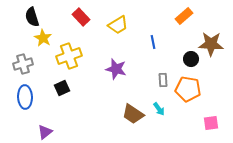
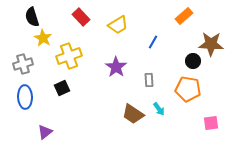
blue line: rotated 40 degrees clockwise
black circle: moved 2 px right, 2 px down
purple star: moved 2 px up; rotated 20 degrees clockwise
gray rectangle: moved 14 px left
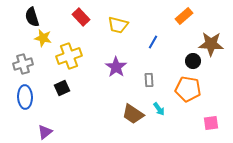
yellow trapezoid: rotated 45 degrees clockwise
yellow star: rotated 18 degrees counterclockwise
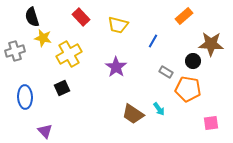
blue line: moved 1 px up
yellow cross: moved 2 px up; rotated 10 degrees counterclockwise
gray cross: moved 8 px left, 13 px up
gray rectangle: moved 17 px right, 8 px up; rotated 56 degrees counterclockwise
purple triangle: moved 1 px up; rotated 35 degrees counterclockwise
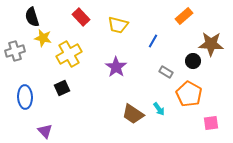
orange pentagon: moved 1 px right, 5 px down; rotated 20 degrees clockwise
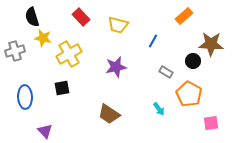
purple star: rotated 25 degrees clockwise
black square: rotated 14 degrees clockwise
brown trapezoid: moved 24 px left
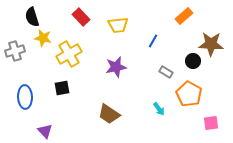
yellow trapezoid: rotated 20 degrees counterclockwise
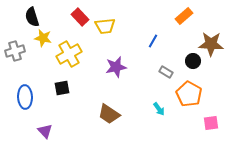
red rectangle: moved 1 px left
yellow trapezoid: moved 13 px left, 1 px down
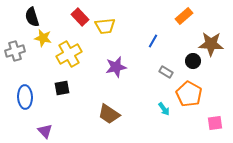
cyan arrow: moved 5 px right
pink square: moved 4 px right
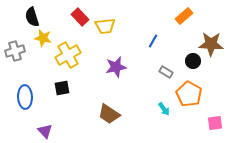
yellow cross: moved 1 px left, 1 px down
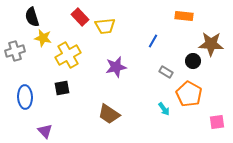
orange rectangle: rotated 48 degrees clockwise
pink square: moved 2 px right, 1 px up
